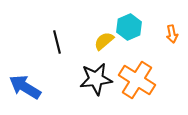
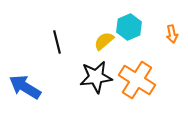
black star: moved 2 px up
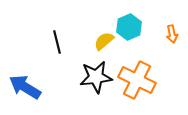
orange cross: rotated 6 degrees counterclockwise
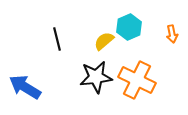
black line: moved 3 px up
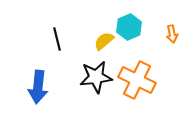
blue arrow: moved 13 px right; rotated 116 degrees counterclockwise
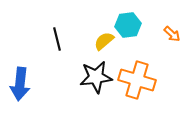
cyan hexagon: moved 1 px left, 2 px up; rotated 15 degrees clockwise
orange arrow: rotated 36 degrees counterclockwise
orange cross: rotated 9 degrees counterclockwise
blue arrow: moved 18 px left, 3 px up
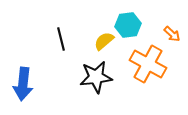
black line: moved 4 px right
orange cross: moved 11 px right, 16 px up; rotated 12 degrees clockwise
blue arrow: moved 3 px right
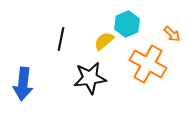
cyan hexagon: moved 1 px left, 1 px up; rotated 15 degrees counterclockwise
black line: rotated 25 degrees clockwise
black star: moved 6 px left, 1 px down
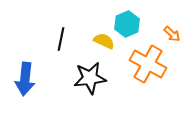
yellow semicircle: rotated 65 degrees clockwise
blue arrow: moved 2 px right, 5 px up
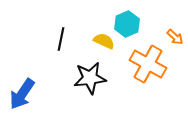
orange arrow: moved 3 px right, 3 px down
blue arrow: moved 3 px left, 15 px down; rotated 28 degrees clockwise
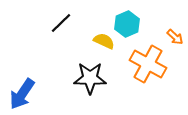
black line: moved 16 px up; rotated 35 degrees clockwise
black star: rotated 8 degrees clockwise
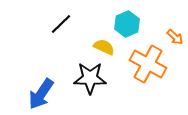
black line: moved 1 px down
yellow semicircle: moved 6 px down
blue arrow: moved 19 px right
